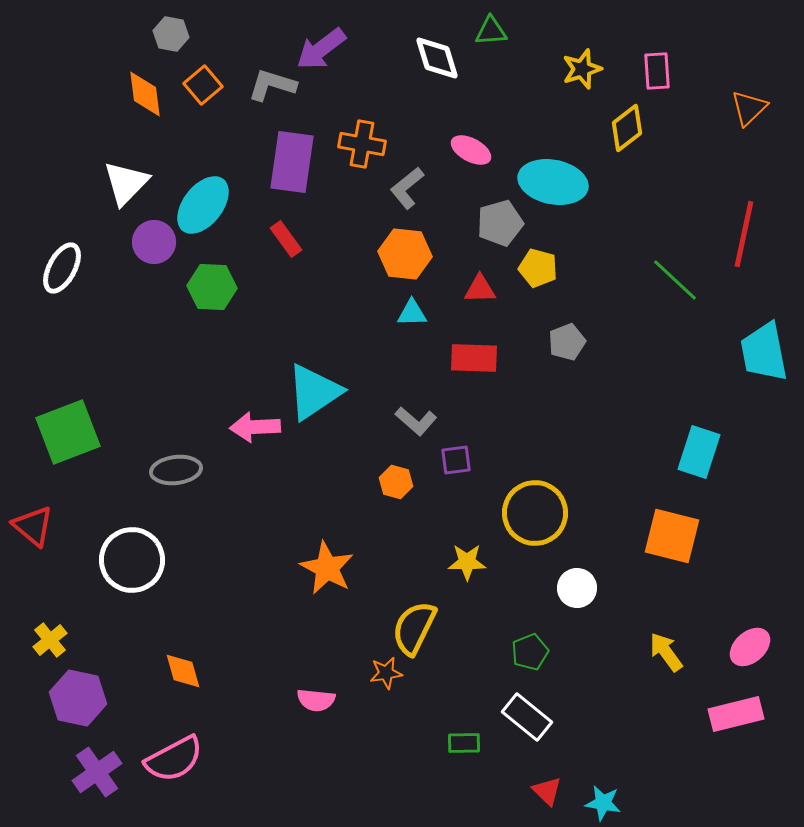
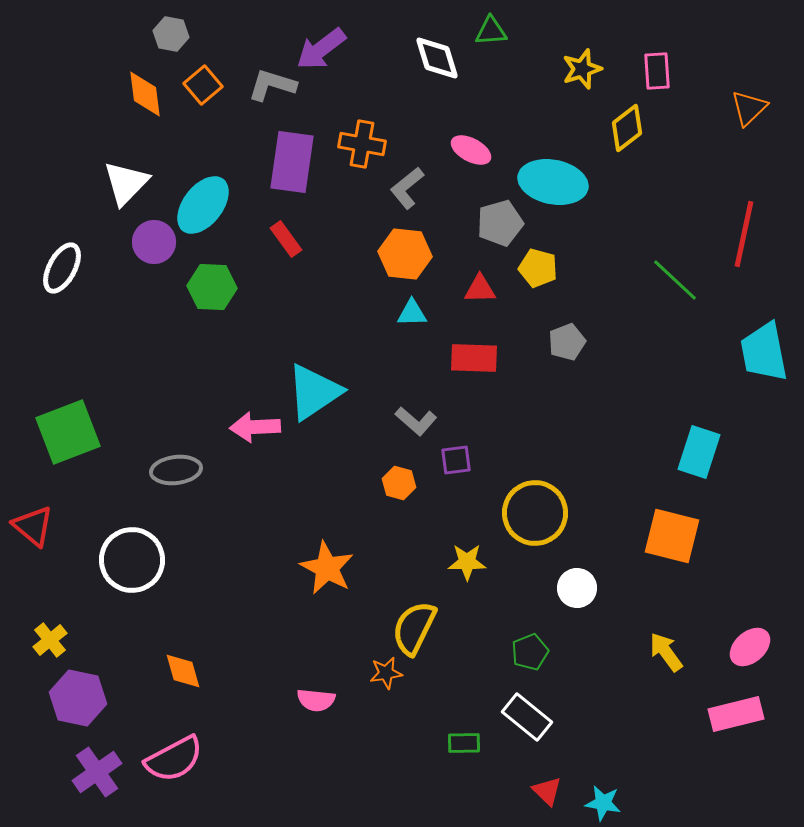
orange hexagon at (396, 482): moved 3 px right, 1 px down
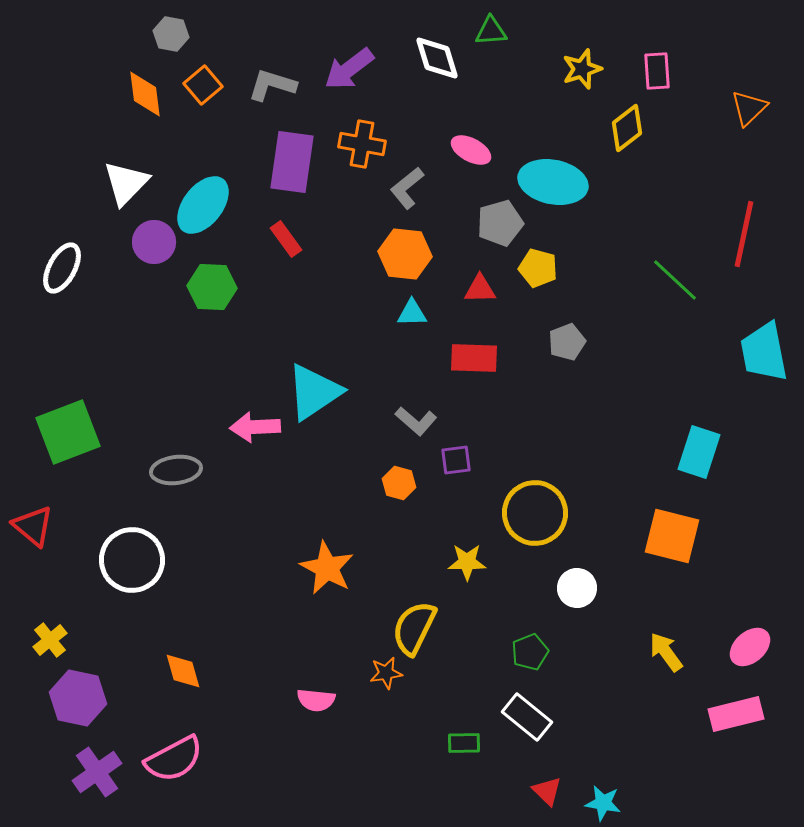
purple arrow at (321, 49): moved 28 px right, 20 px down
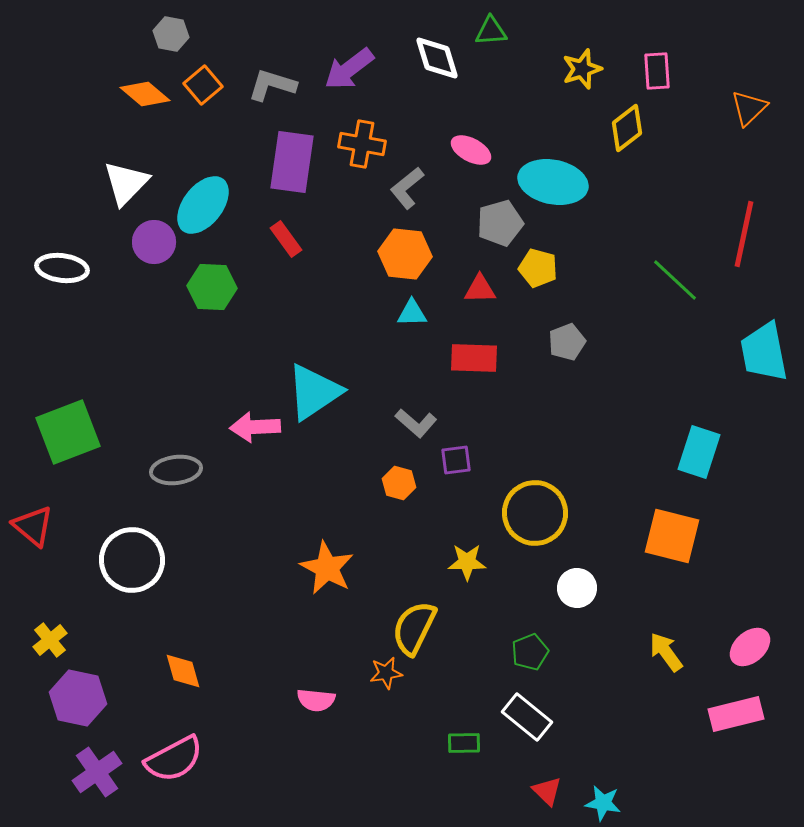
orange diamond at (145, 94): rotated 42 degrees counterclockwise
white ellipse at (62, 268): rotated 69 degrees clockwise
gray L-shape at (416, 421): moved 2 px down
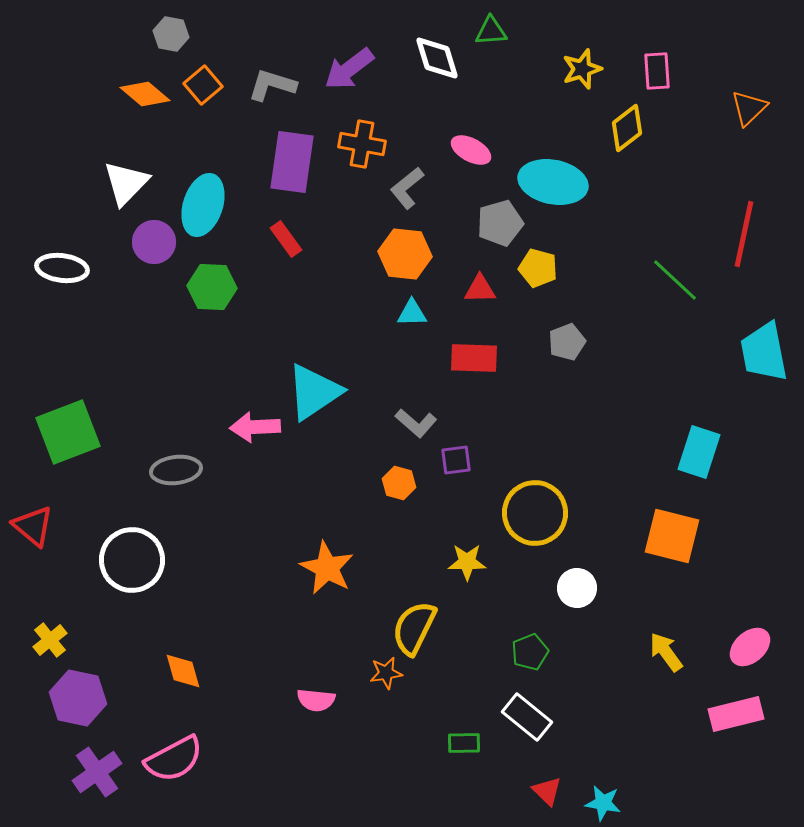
cyan ellipse at (203, 205): rotated 20 degrees counterclockwise
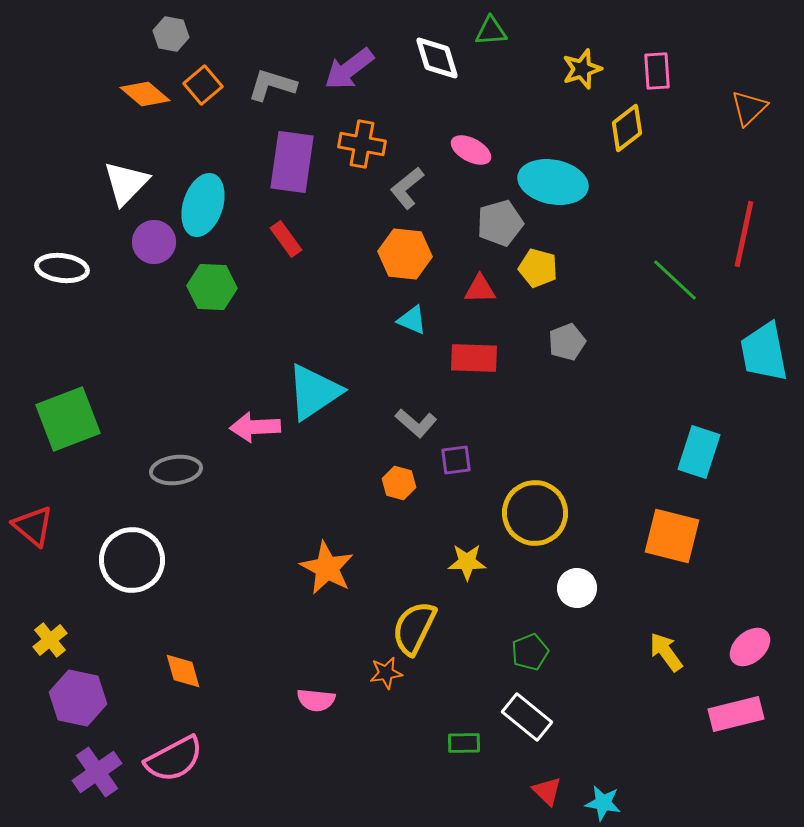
cyan triangle at (412, 313): moved 7 px down; rotated 24 degrees clockwise
green square at (68, 432): moved 13 px up
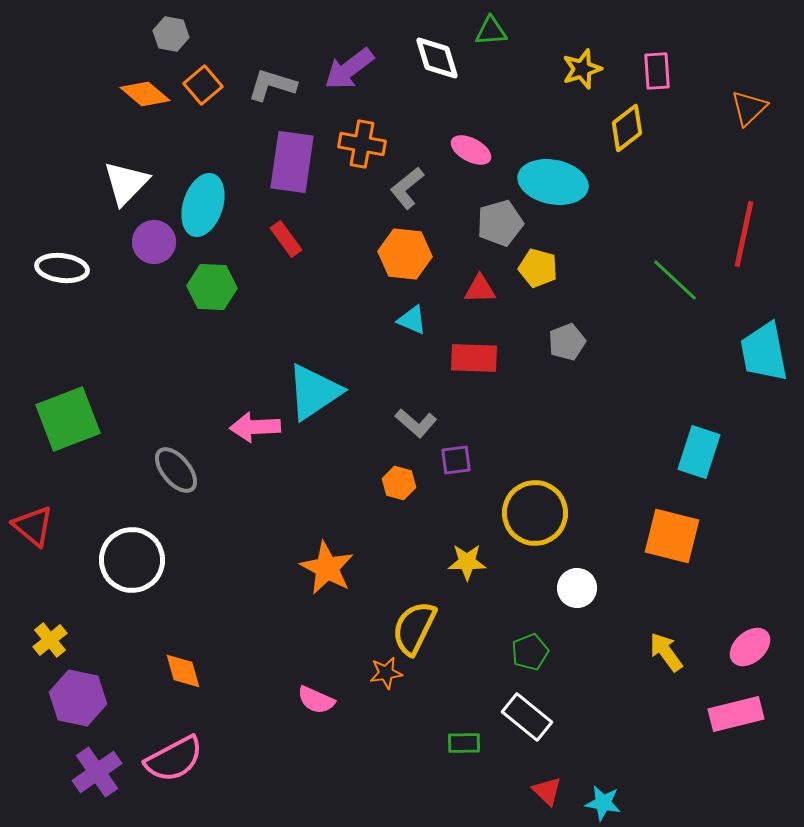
gray ellipse at (176, 470): rotated 57 degrees clockwise
pink semicircle at (316, 700): rotated 18 degrees clockwise
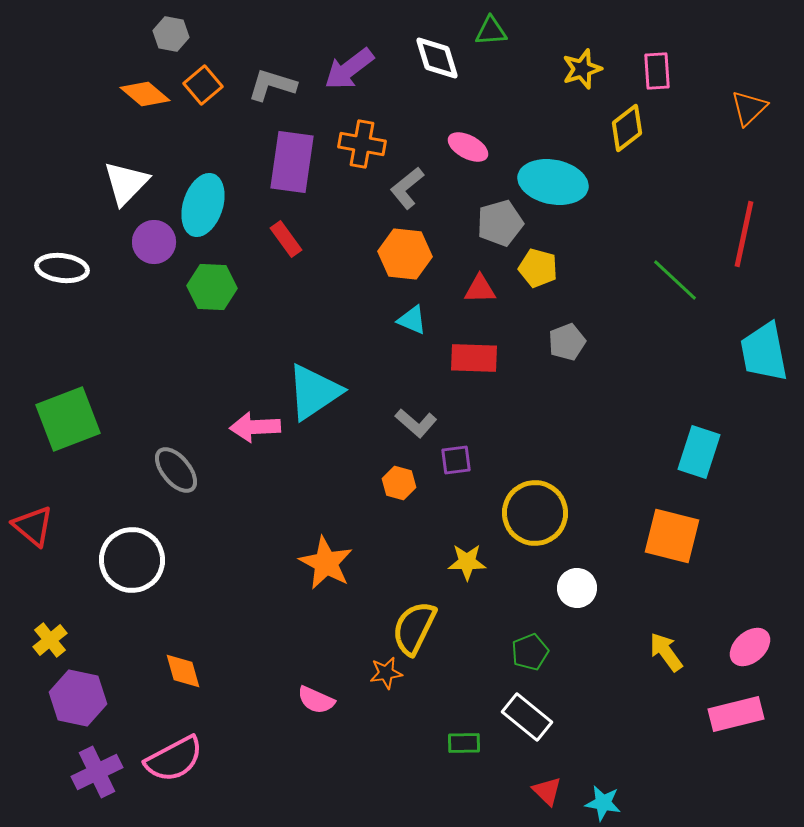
pink ellipse at (471, 150): moved 3 px left, 3 px up
orange star at (327, 568): moved 1 px left, 5 px up
purple cross at (97, 772): rotated 9 degrees clockwise
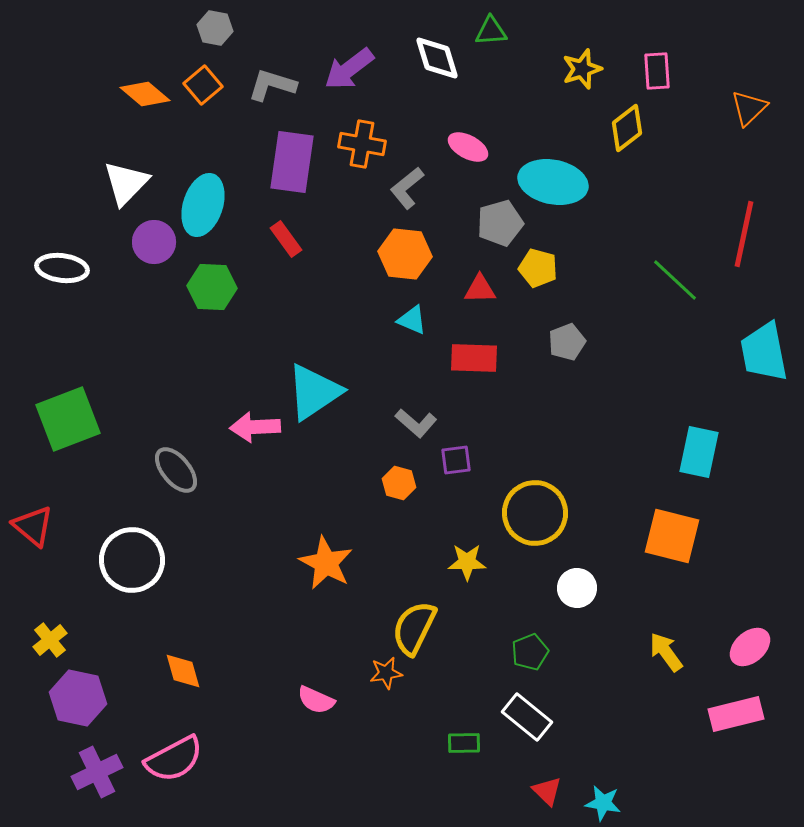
gray hexagon at (171, 34): moved 44 px right, 6 px up
cyan rectangle at (699, 452): rotated 6 degrees counterclockwise
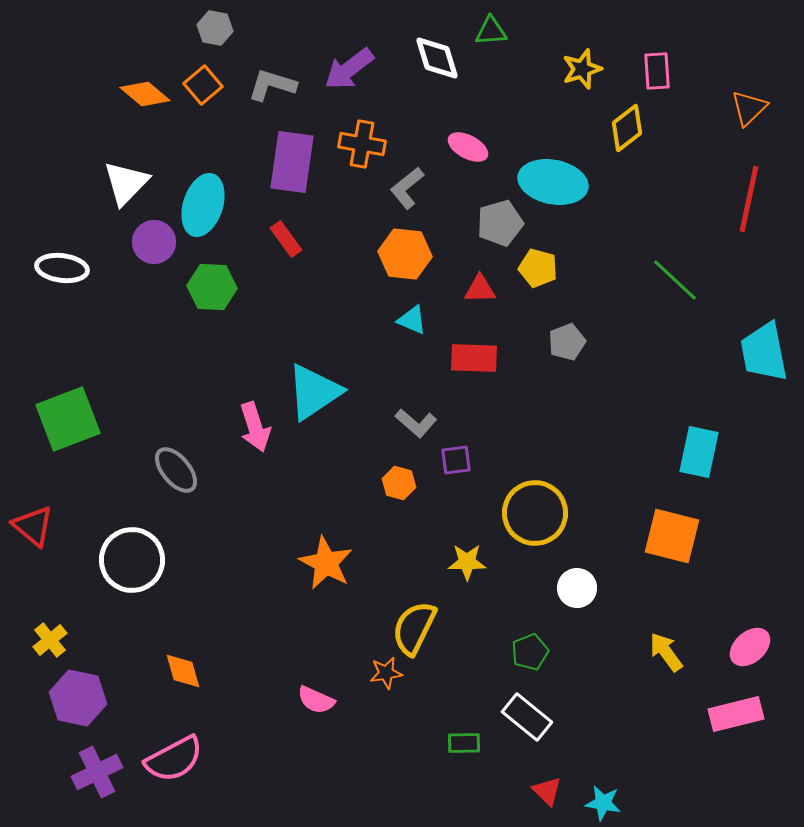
red line at (744, 234): moved 5 px right, 35 px up
pink arrow at (255, 427): rotated 105 degrees counterclockwise
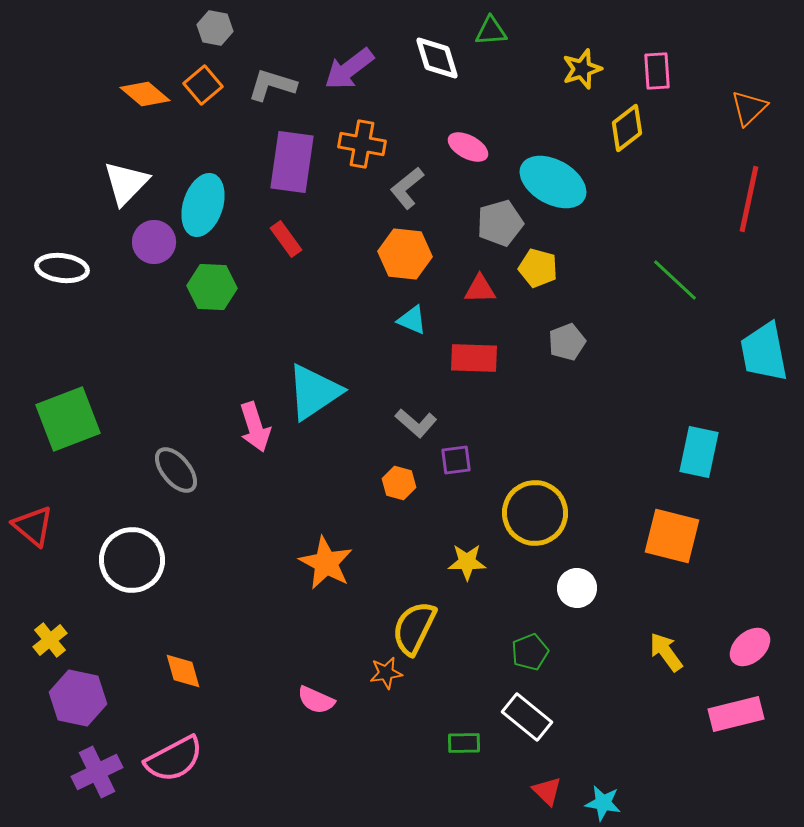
cyan ellipse at (553, 182): rotated 18 degrees clockwise
